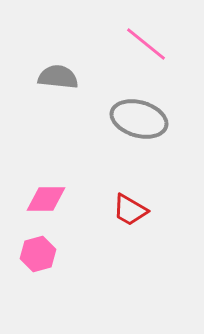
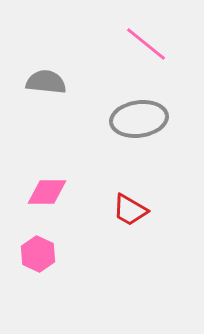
gray semicircle: moved 12 px left, 5 px down
gray ellipse: rotated 24 degrees counterclockwise
pink diamond: moved 1 px right, 7 px up
pink hexagon: rotated 20 degrees counterclockwise
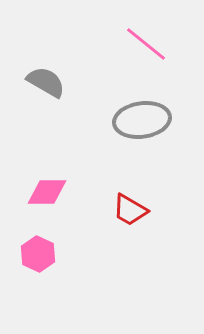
gray semicircle: rotated 24 degrees clockwise
gray ellipse: moved 3 px right, 1 px down
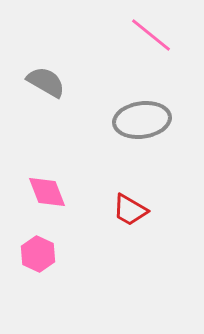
pink line: moved 5 px right, 9 px up
pink diamond: rotated 69 degrees clockwise
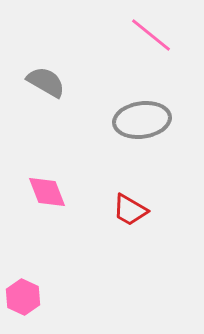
pink hexagon: moved 15 px left, 43 px down
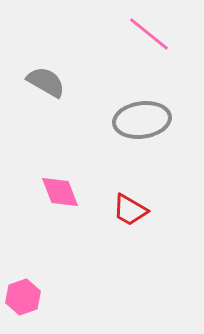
pink line: moved 2 px left, 1 px up
pink diamond: moved 13 px right
pink hexagon: rotated 16 degrees clockwise
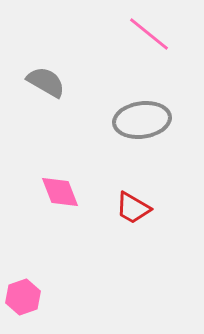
red trapezoid: moved 3 px right, 2 px up
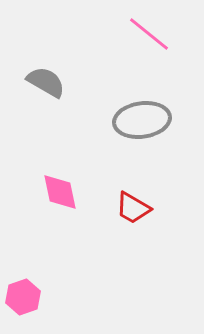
pink diamond: rotated 9 degrees clockwise
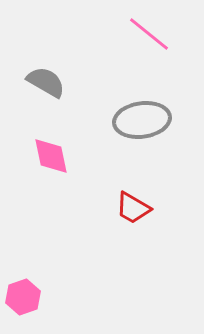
pink diamond: moved 9 px left, 36 px up
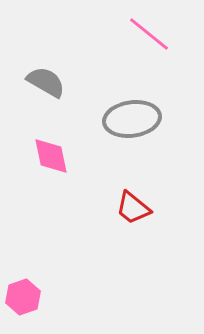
gray ellipse: moved 10 px left, 1 px up
red trapezoid: rotated 9 degrees clockwise
